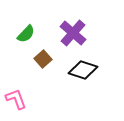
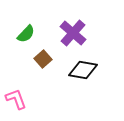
black diamond: rotated 8 degrees counterclockwise
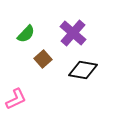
pink L-shape: rotated 85 degrees clockwise
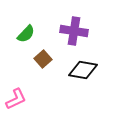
purple cross: moved 1 px right, 2 px up; rotated 32 degrees counterclockwise
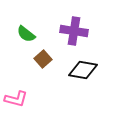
green semicircle: rotated 84 degrees clockwise
pink L-shape: rotated 40 degrees clockwise
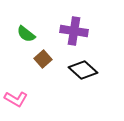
black diamond: rotated 32 degrees clockwise
pink L-shape: rotated 15 degrees clockwise
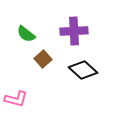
purple cross: rotated 12 degrees counterclockwise
pink L-shape: rotated 15 degrees counterclockwise
